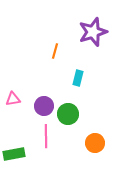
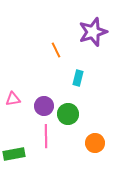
orange line: moved 1 px right, 1 px up; rotated 42 degrees counterclockwise
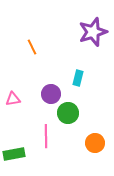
orange line: moved 24 px left, 3 px up
purple circle: moved 7 px right, 12 px up
green circle: moved 1 px up
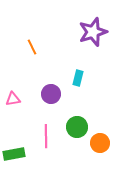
green circle: moved 9 px right, 14 px down
orange circle: moved 5 px right
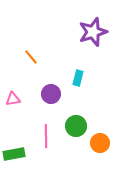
orange line: moved 1 px left, 10 px down; rotated 14 degrees counterclockwise
green circle: moved 1 px left, 1 px up
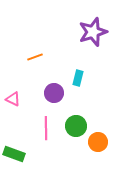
orange line: moved 4 px right; rotated 70 degrees counterclockwise
purple circle: moved 3 px right, 1 px up
pink triangle: rotated 35 degrees clockwise
pink line: moved 8 px up
orange circle: moved 2 px left, 1 px up
green rectangle: rotated 30 degrees clockwise
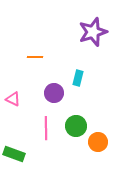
orange line: rotated 21 degrees clockwise
